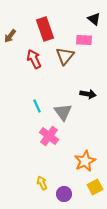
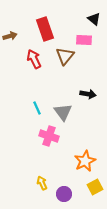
brown arrow: rotated 144 degrees counterclockwise
cyan line: moved 2 px down
pink cross: rotated 18 degrees counterclockwise
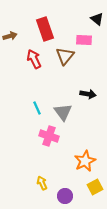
black triangle: moved 3 px right
purple circle: moved 1 px right, 2 px down
